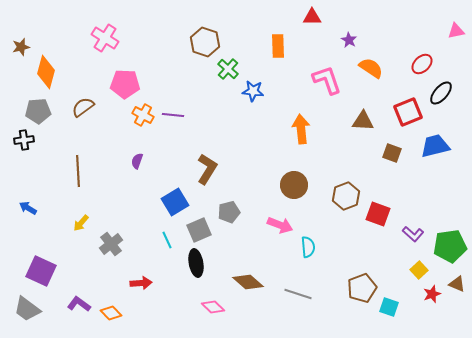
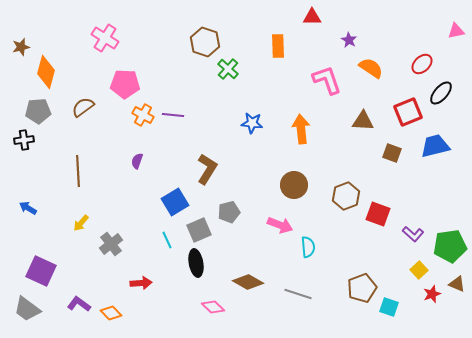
blue star at (253, 91): moved 1 px left, 32 px down
brown diamond at (248, 282): rotated 12 degrees counterclockwise
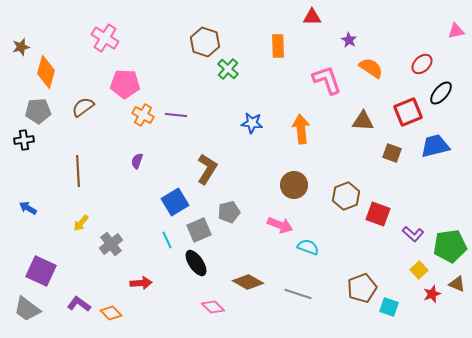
purple line at (173, 115): moved 3 px right
cyan semicircle at (308, 247): rotated 65 degrees counterclockwise
black ellipse at (196, 263): rotated 24 degrees counterclockwise
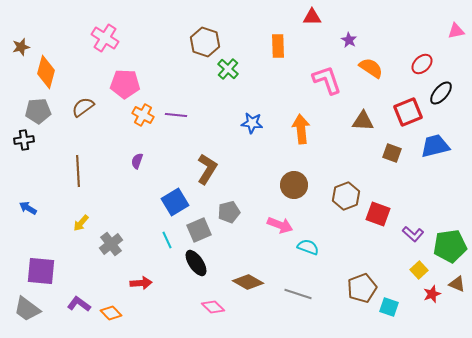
purple square at (41, 271): rotated 20 degrees counterclockwise
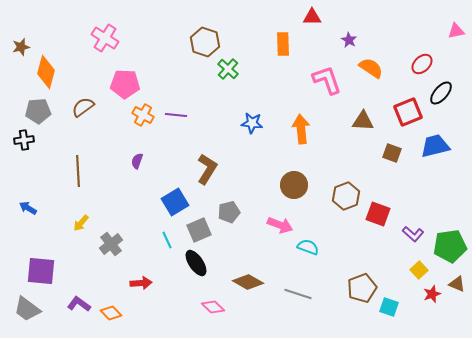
orange rectangle at (278, 46): moved 5 px right, 2 px up
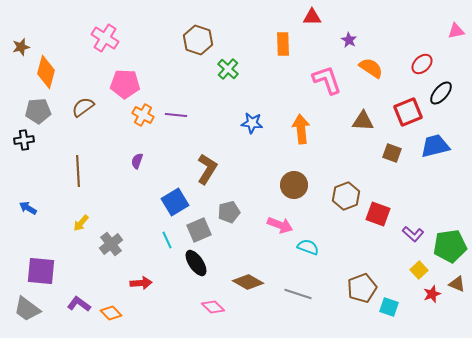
brown hexagon at (205, 42): moved 7 px left, 2 px up
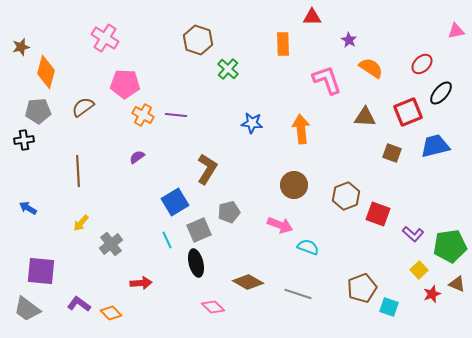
brown triangle at (363, 121): moved 2 px right, 4 px up
purple semicircle at (137, 161): moved 4 px up; rotated 35 degrees clockwise
black ellipse at (196, 263): rotated 20 degrees clockwise
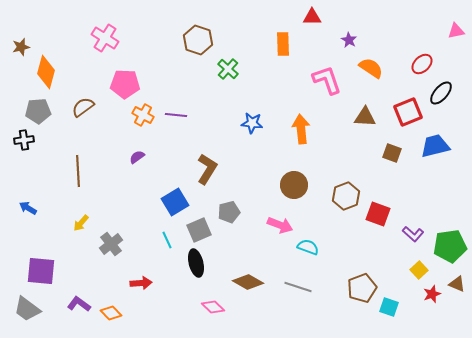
gray line at (298, 294): moved 7 px up
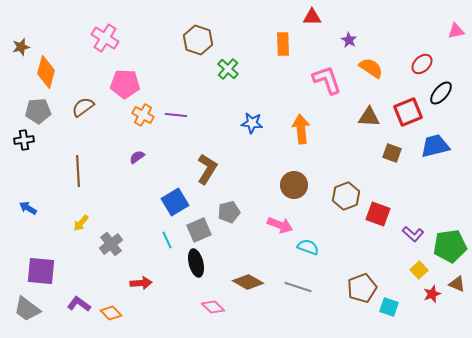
brown triangle at (365, 117): moved 4 px right
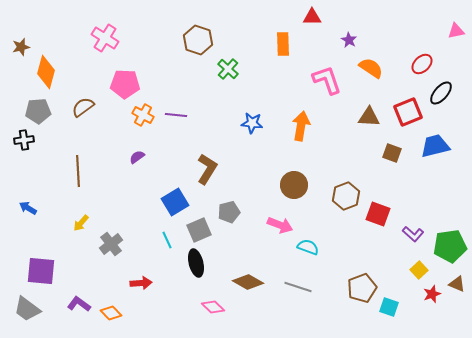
orange arrow at (301, 129): moved 3 px up; rotated 16 degrees clockwise
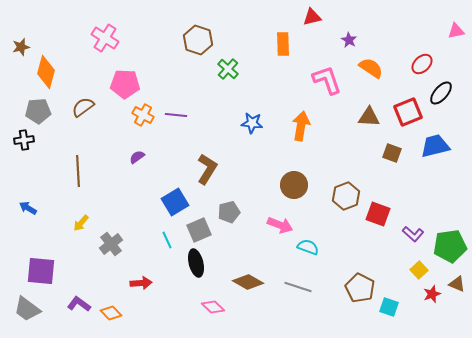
red triangle at (312, 17): rotated 12 degrees counterclockwise
brown pentagon at (362, 288): moved 2 px left; rotated 24 degrees counterclockwise
